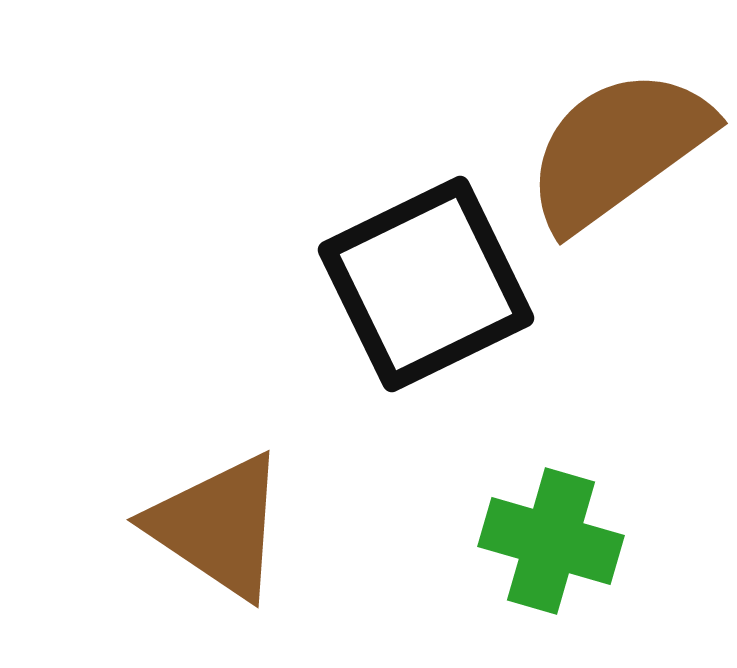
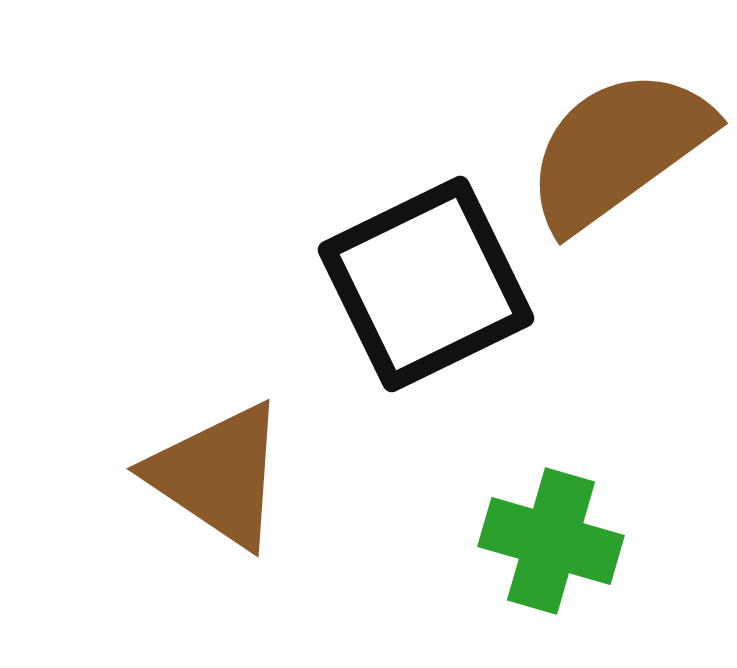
brown triangle: moved 51 px up
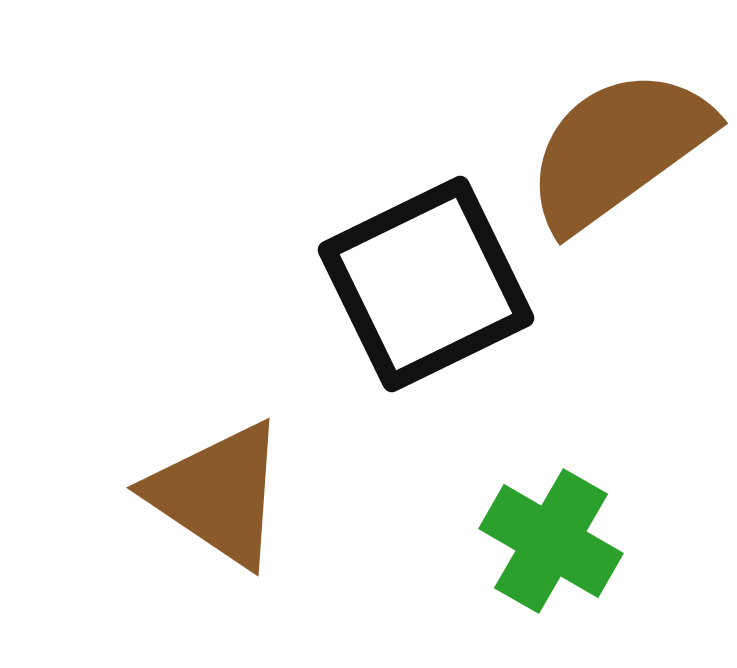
brown triangle: moved 19 px down
green cross: rotated 14 degrees clockwise
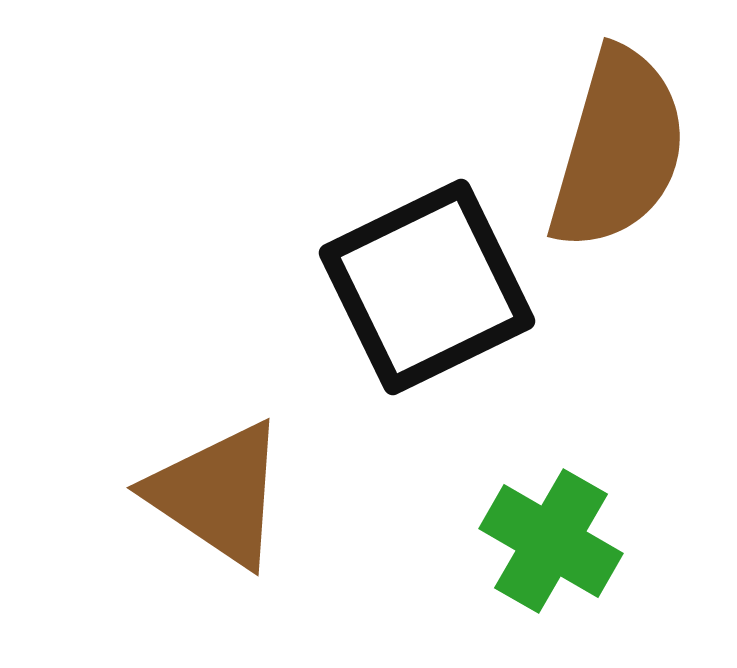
brown semicircle: rotated 142 degrees clockwise
black square: moved 1 px right, 3 px down
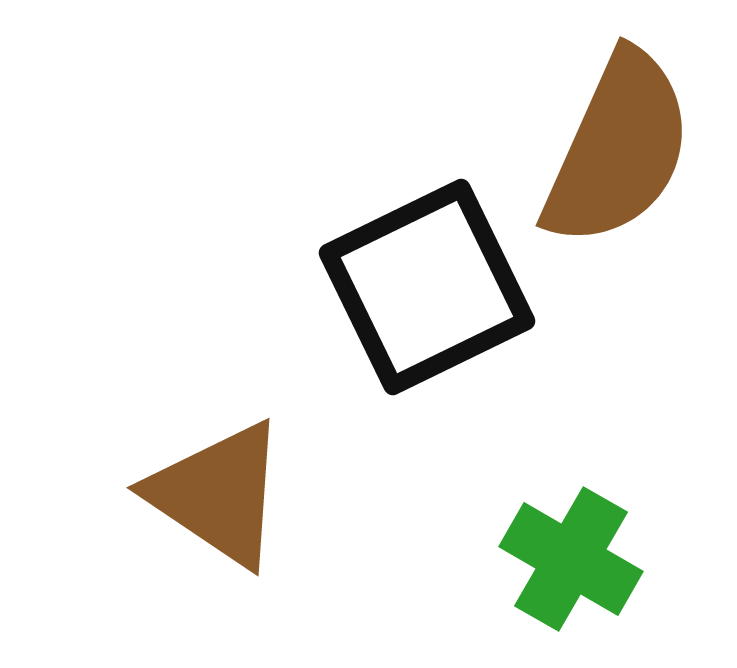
brown semicircle: rotated 8 degrees clockwise
green cross: moved 20 px right, 18 px down
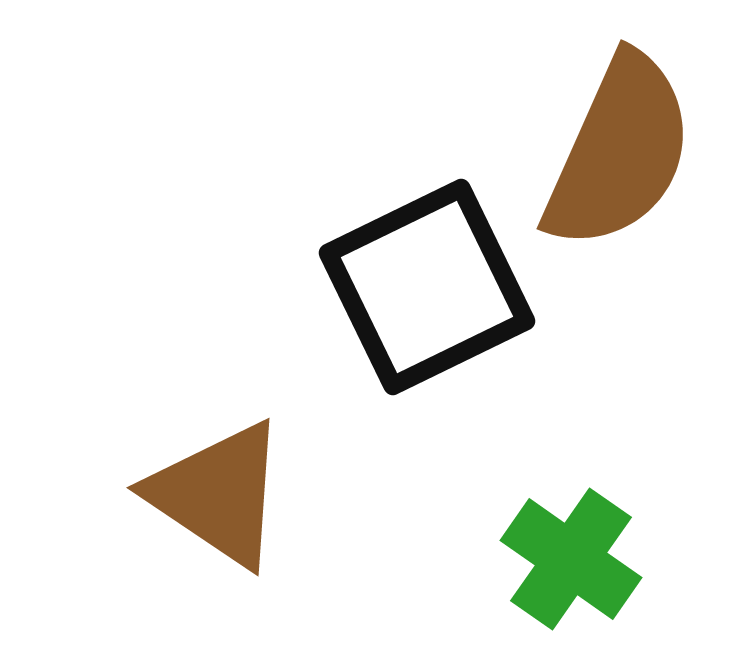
brown semicircle: moved 1 px right, 3 px down
green cross: rotated 5 degrees clockwise
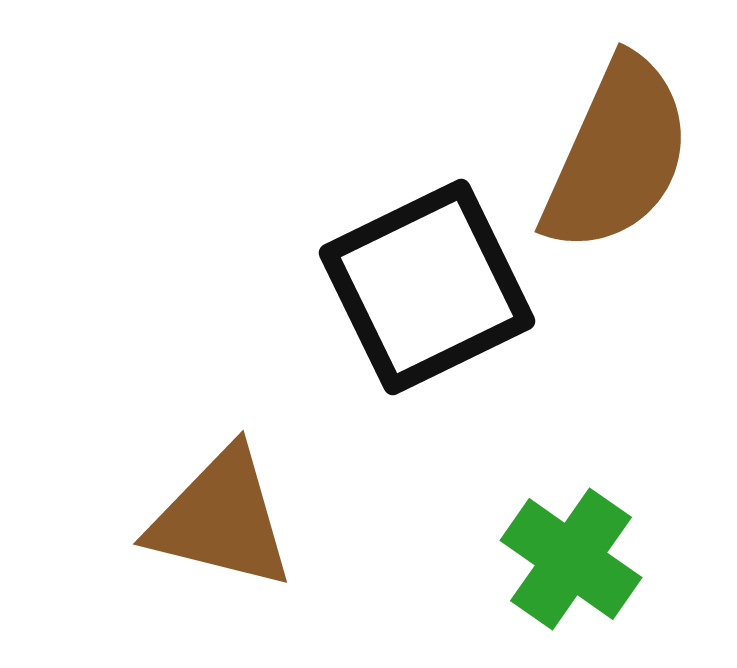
brown semicircle: moved 2 px left, 3 px down
brown triangle: moved 3 px right, 25 px down; rotated 20 degrees counterclockwise
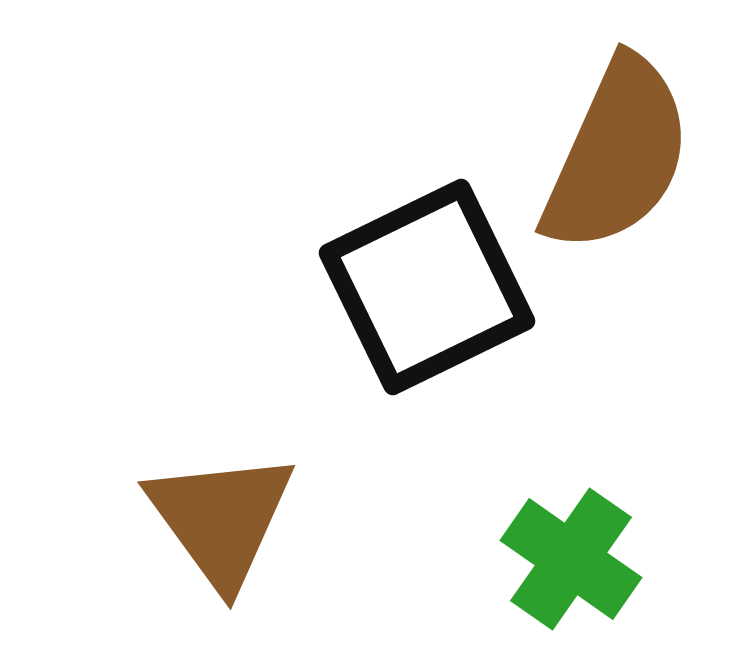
brown triangle: rotated 40 degrees clockwise
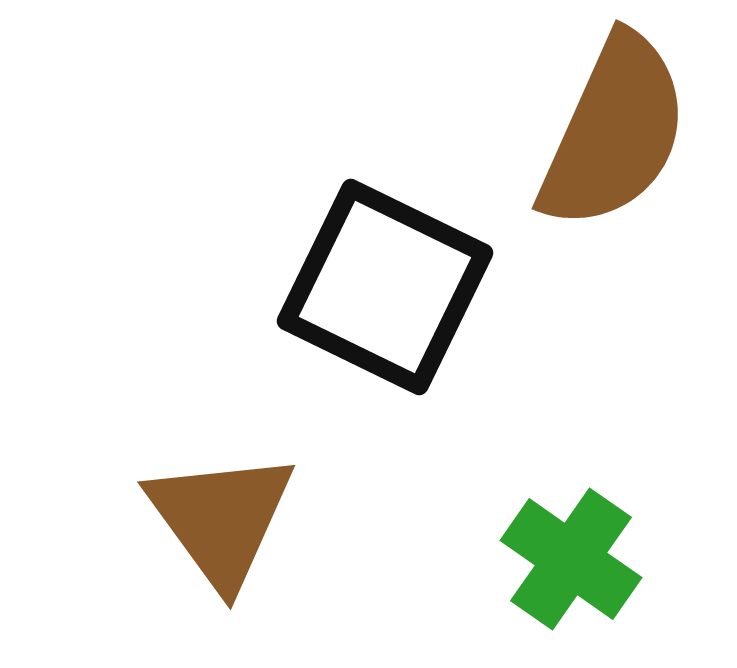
brown semicircle: moved 3 px left, 23 px up
black square: moved 42 px left; rotated 38 degrees counterclockwise
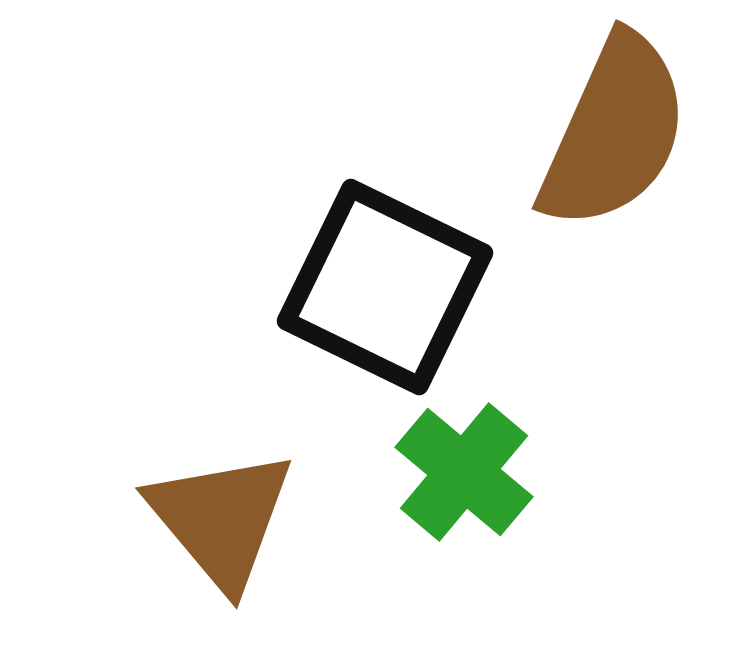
brown triangle: rotated 4 degrees counterclockwise
green cross: moved 107 px left, 87 px up; rotated 5 degrees clockwise
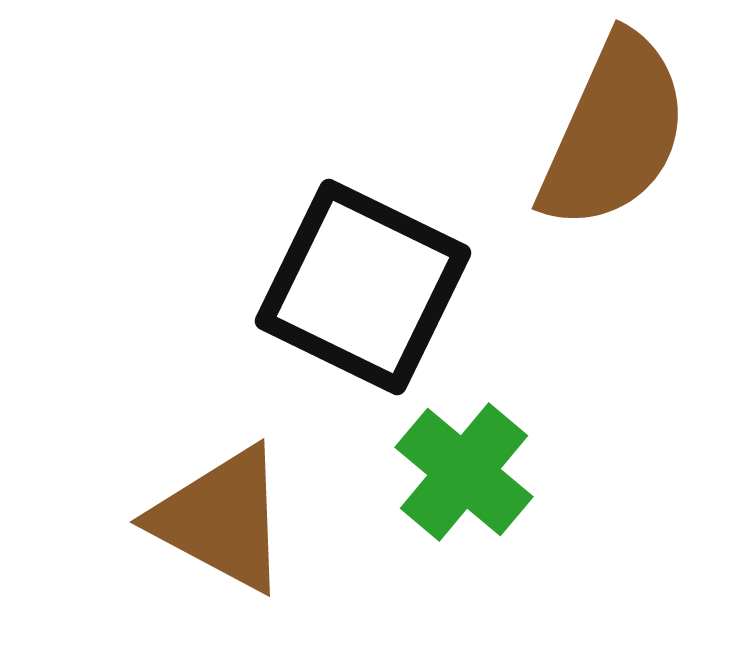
black square: moved 22 px left
brown triangle: rotated 22 degrees counterclockwise
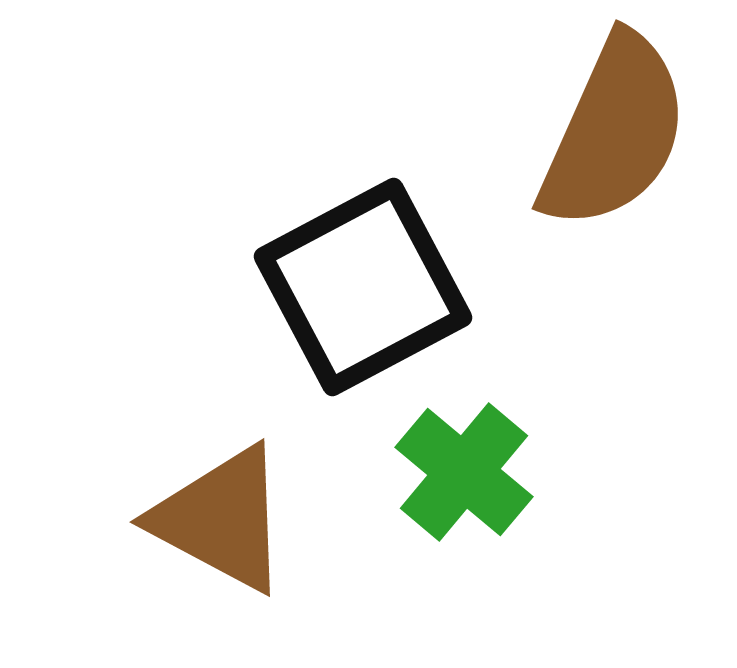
black square: rotated 36 degrees clockwise
